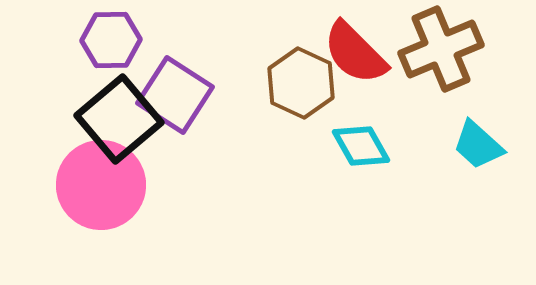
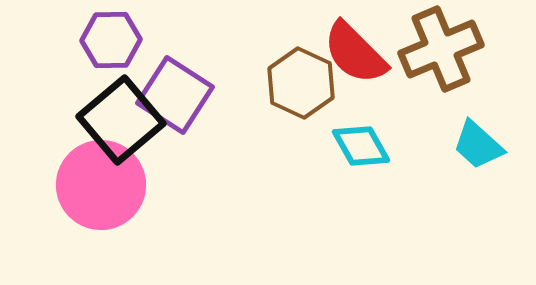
black square: moved 2 px right, 1 px down
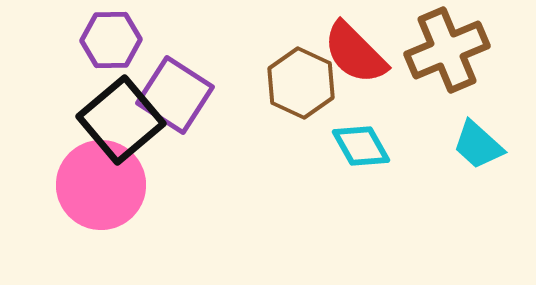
brown cross: moved 6 px right, 1 px down
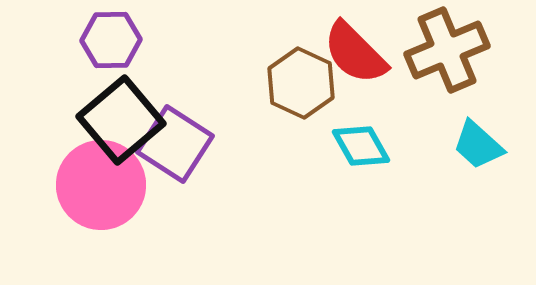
purple square: moved 49 px down
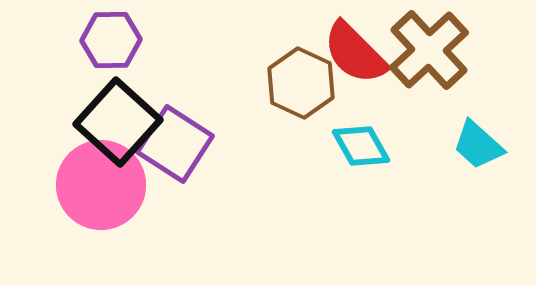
brown cross: moved 18 px left; rotated 20 degrees counterclockwise
black square: moved 3 px left, 2 px down; rotated 8 degrees counterclockwise
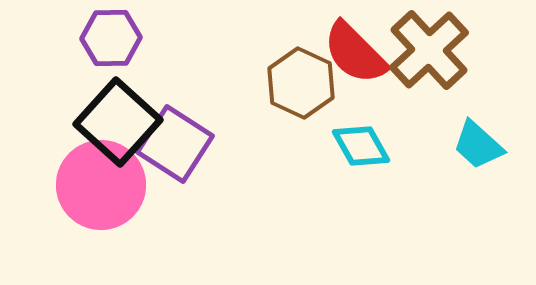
purple hexagon: moved 2 px up
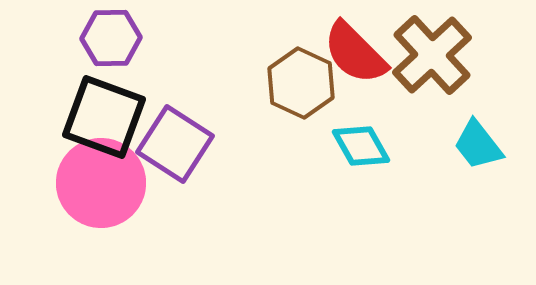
brown cross: moved 3 px right, 5 px down
black square: moved 14 px left, 5 px up; rotated 22 degrees counterclockwise
cyan trapezoid: rotated 10 degrees clockwise
pink circle: moved 2 px up
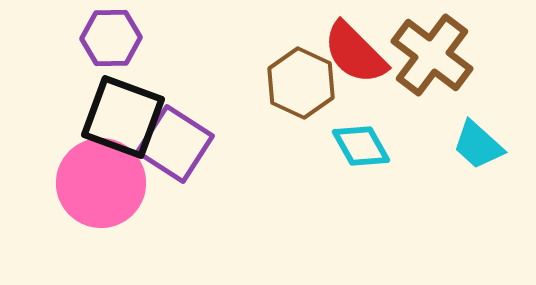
brown cross: rotated 10 degrees counterclockwise
black square: moved 19 px right
cyan trapezoid: rotated 10 degrees counterclockwise
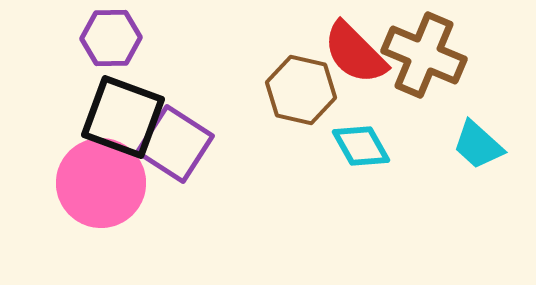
brown cross: moved 8 px left; rotated 14 degrees counterclockwise
brown hexagon: moved 7 px down; rotated 12 degrees counterclockwise
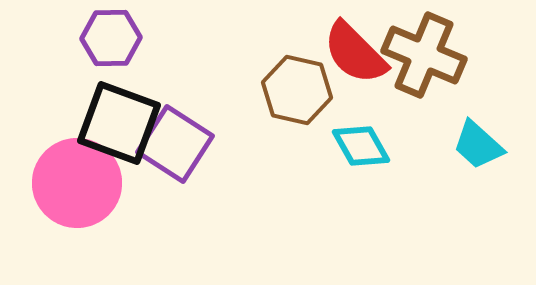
brown hexagon: moved 4 px left
black square: moved 4 px left, 6 px down
pink circle: moved 24 px left
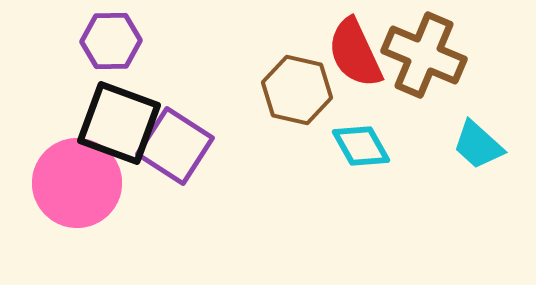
purple hexagon: moved 3 px down
red semicircle: rotated 20 degrees clockwise
purple square: moved 2 px down
